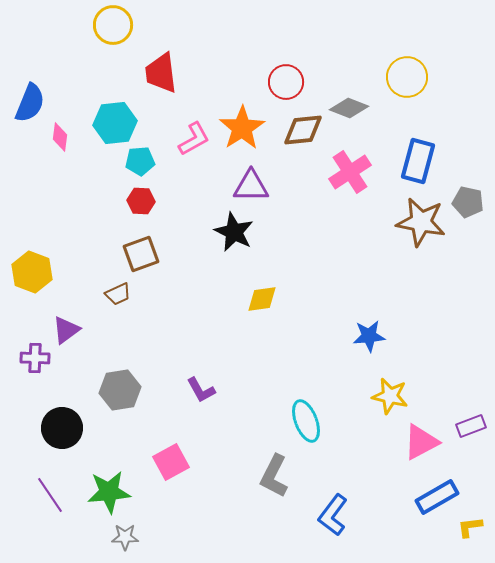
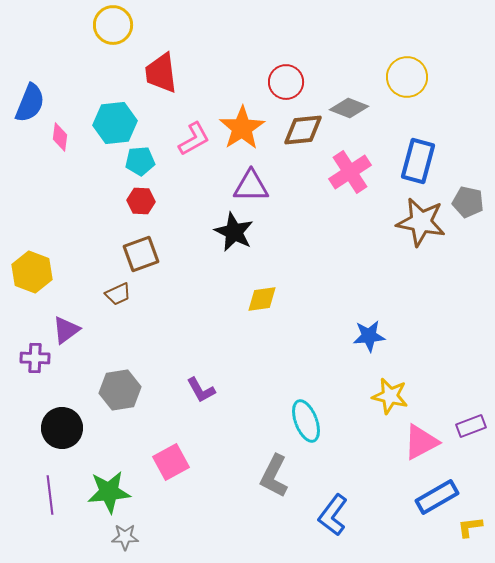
purple line at (50, 495): rotated 27 degrees clockwise
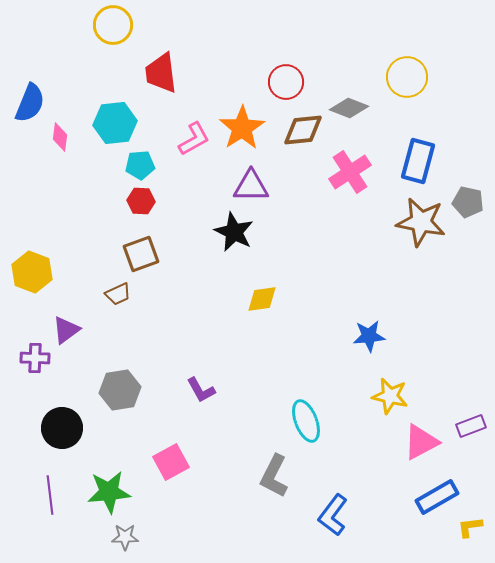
cyan pentagon at (140, 161): moved 4 px down
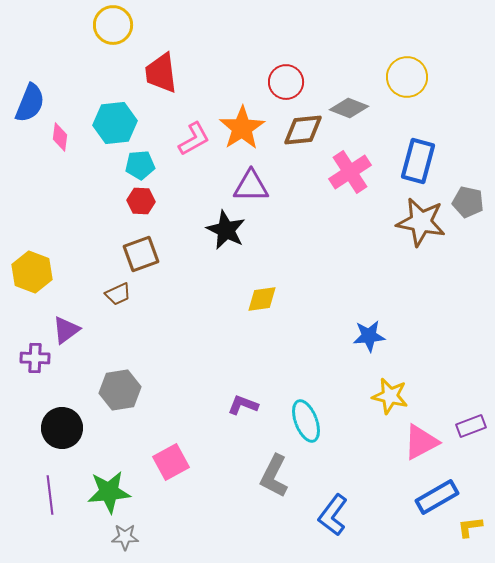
black star at (234, 232): moved 8 px left, 2 px up
purple L-shape at (201, 390): moved 42 px right, 15 px down; rotated 140 degrees clockwise
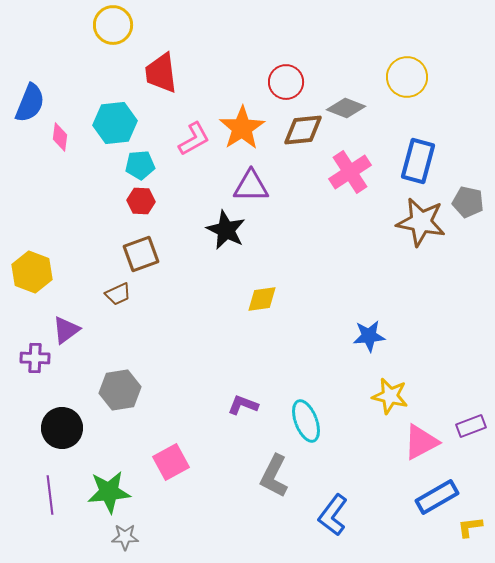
gray diamond at (349, 108): moved 3 px left
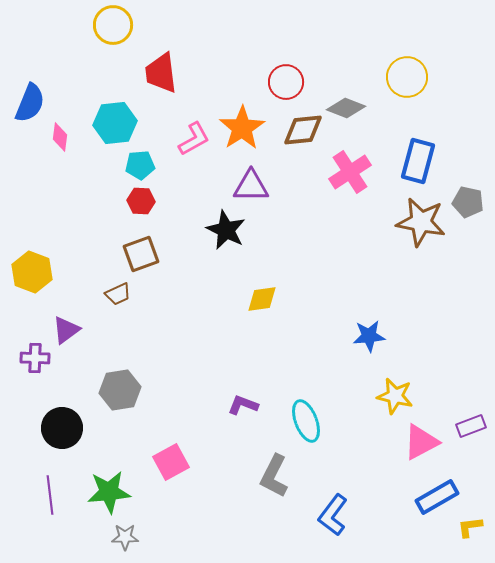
yellow star at (390, 396): moved 5 px right
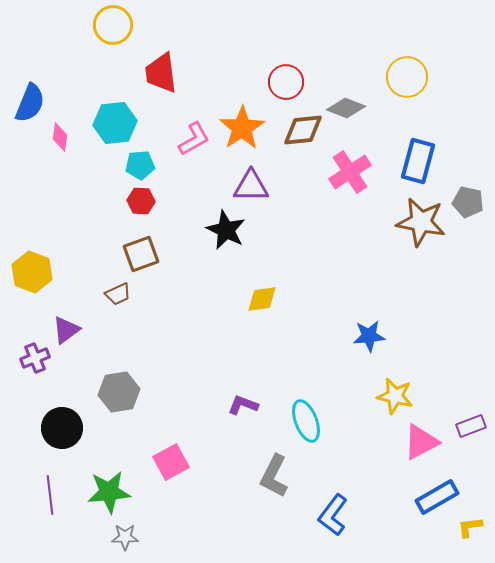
purple cross at (35, 358): rotated 24 degrees counterclockwise
gray hexagon at (120, 390): moved 1 px left, 2 px down
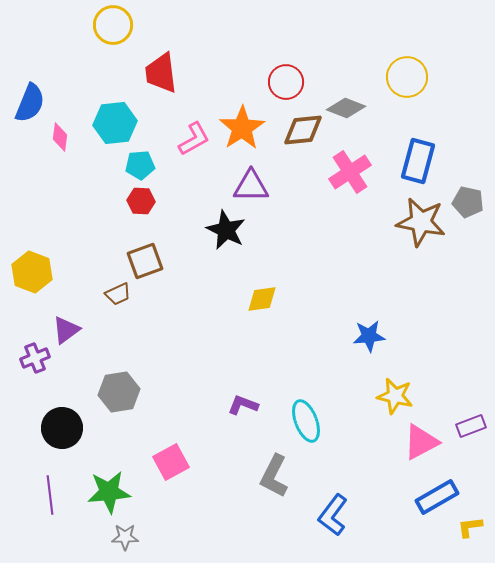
brown square at (141, 254): moved 4 px right, 7 px down
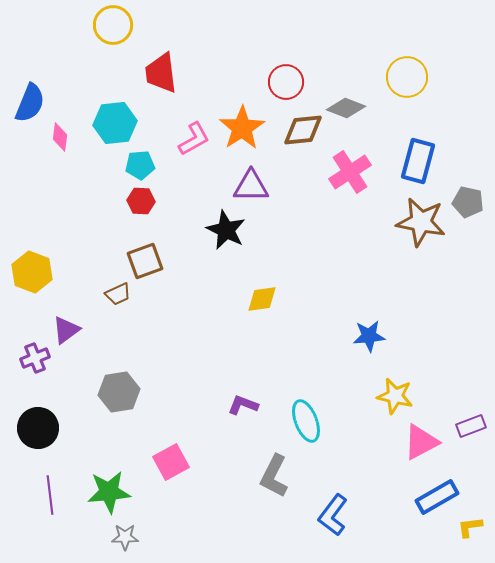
black circle at (62, 428): moved 24 px left
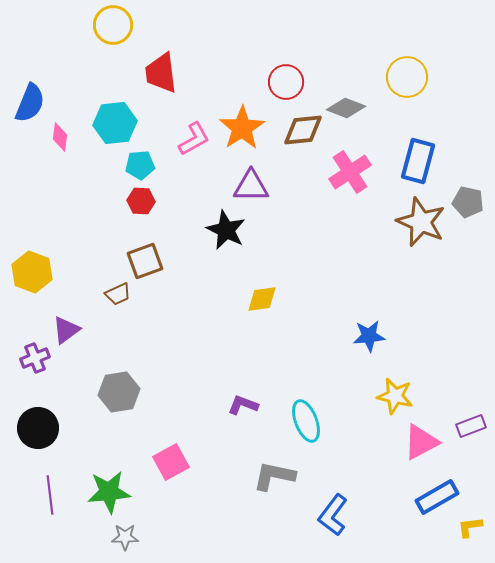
brown star at (421, 222): rotated 12 degrees clockwise
gray L-shape at (274, 476): rotated 75 degrees clockwise
